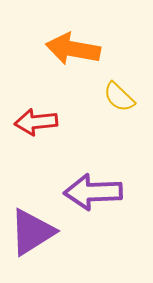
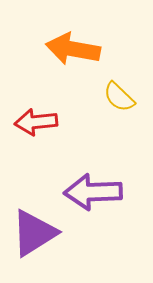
purple triangle: moved 2 px right, 1 px down
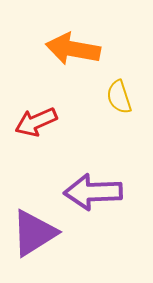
yellow semicircle: rotated 28 degrees clockwise
red arrow: rotated 18 degrees counterclockwise
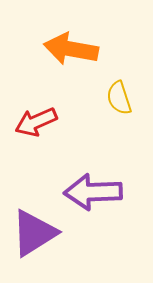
orange arrow: moved 2 px left
yellow semicircle: moved 1 px down
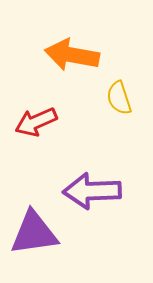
orange arrow: moved 1 px right, 6 px down
purple arrow: moved 1 px left, 1 px up
purple triangle: rotated 24 degrees clockwise
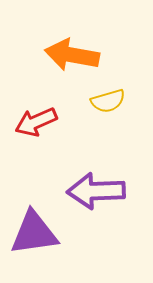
yellow semicircle: moved 11 px left, 3 px down; rotated 88 degrees counterclockwise
purple arrow: moved 4 px right
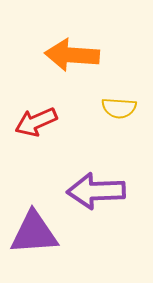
orange arrow: rotated 6 degrees counterclockwise
yellow semicircle: moved 11 px right, 7 px down; rotated 20 degrees clockwise
purple triangle: rotated 4 degrees clockwise
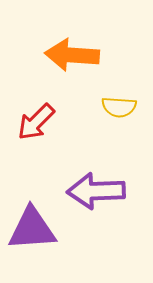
yellow semicircle: moved 1 px up
red arrow: rotated 21 degrees counterclockwise
purple triangle: moved 2 px left, 4 px up
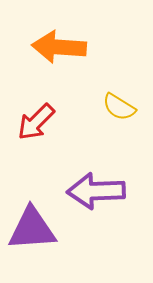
orange arrow: moved 13 px left, 8 px up
yellow semicircle: rotated 28 degrees clockwise
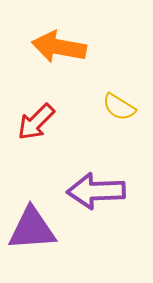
orange arrow: rotated 6 degrees clockwise
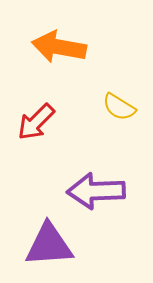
purple triangle: moved 17 px right, 16 px down
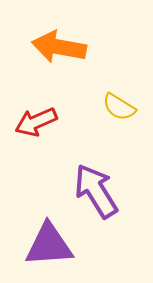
red arrow: rotated 21 degrees clockwise
purple arrow: rotated 60 degrees clockwise
